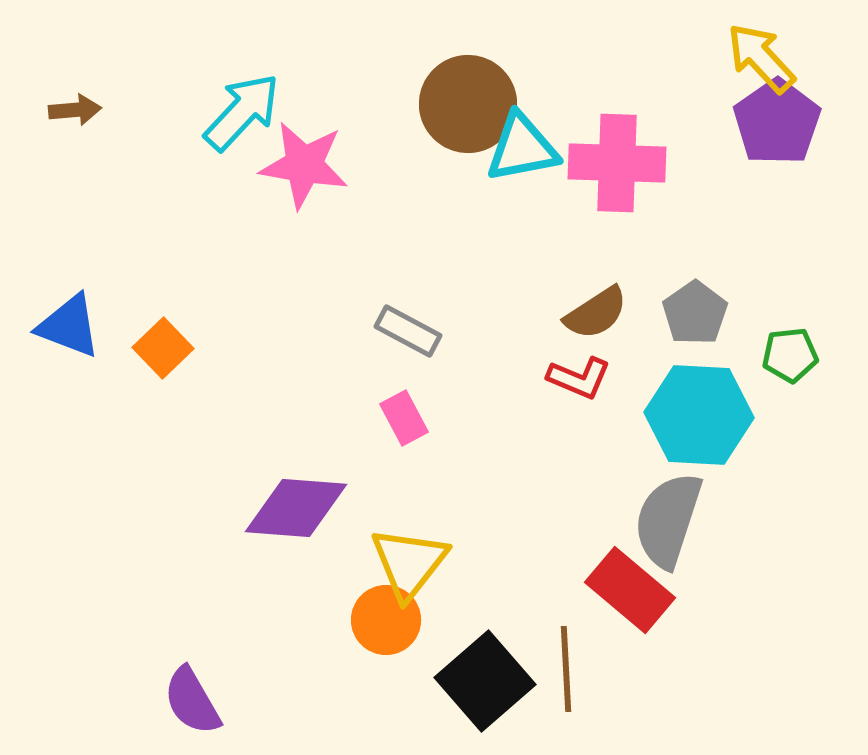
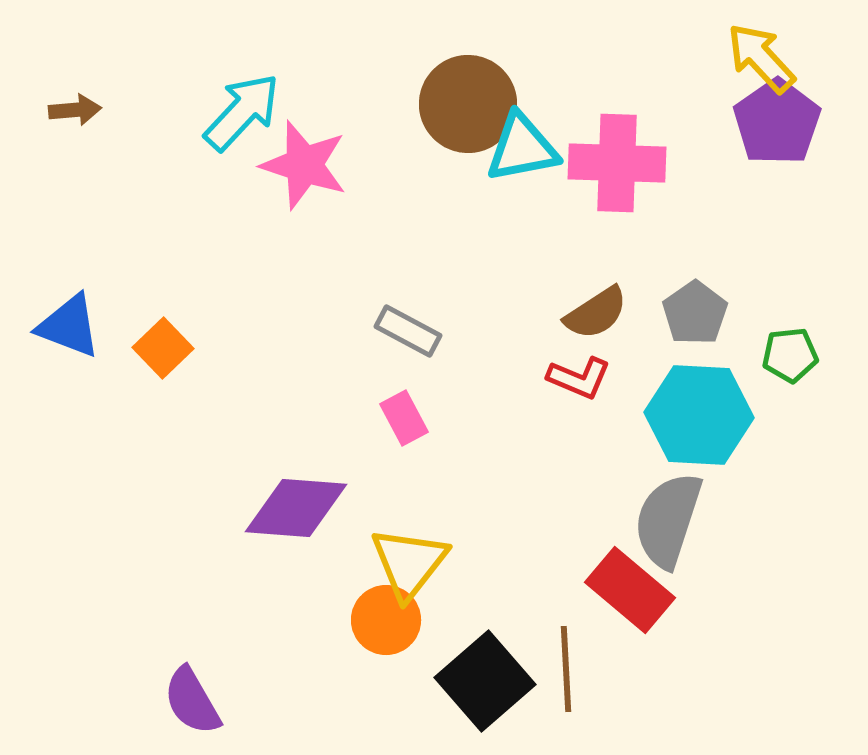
pink star: rotated 8 degrees clockwise
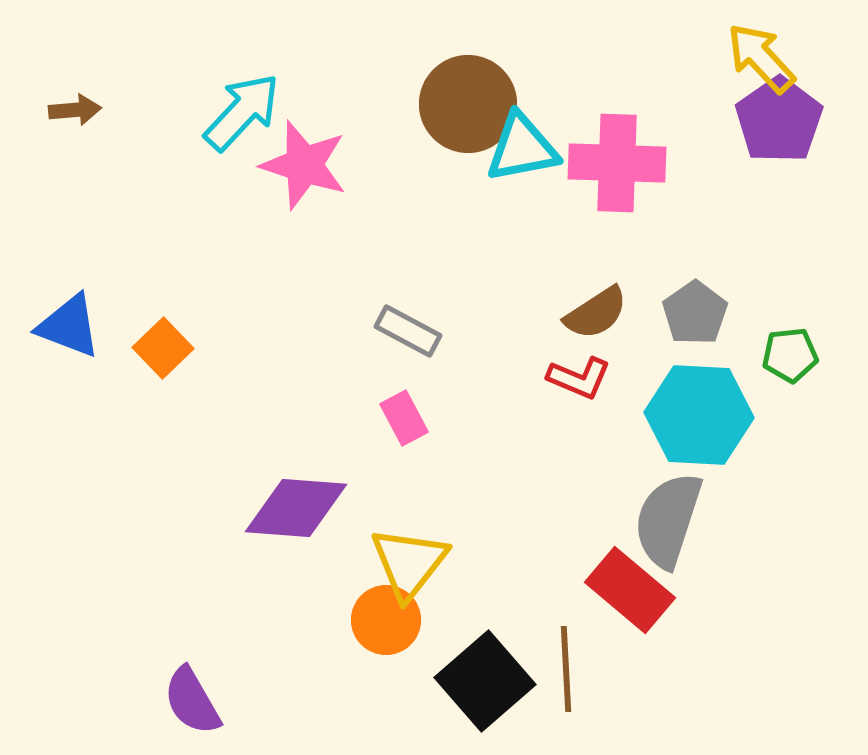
purple pentagon: moved 2 px right, 2 px up
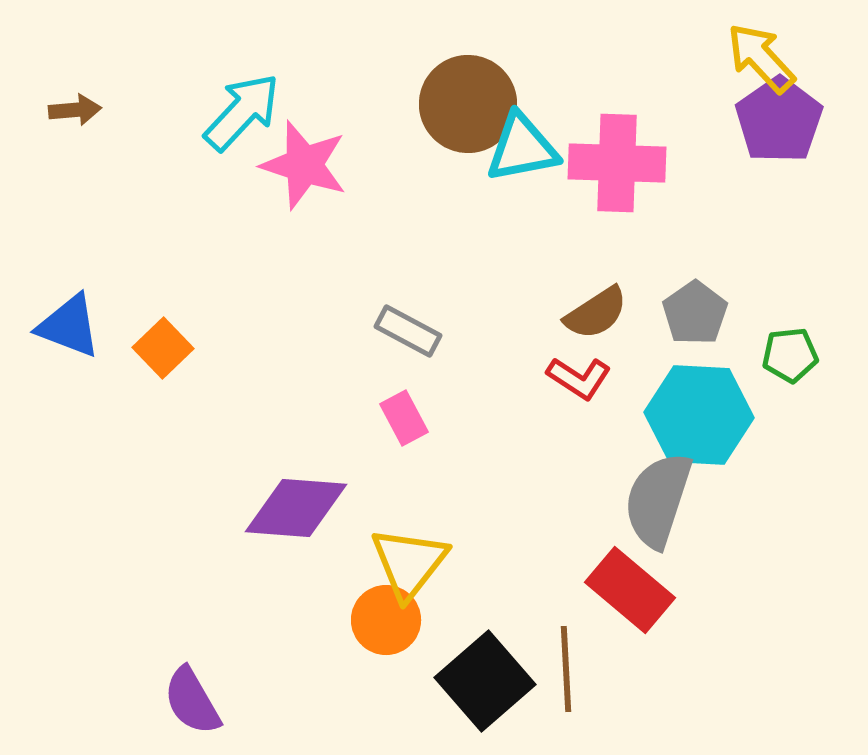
red L-shape: rotated 10 degrees clockwise
gray semicircle: moved 10 px left, 20 px up
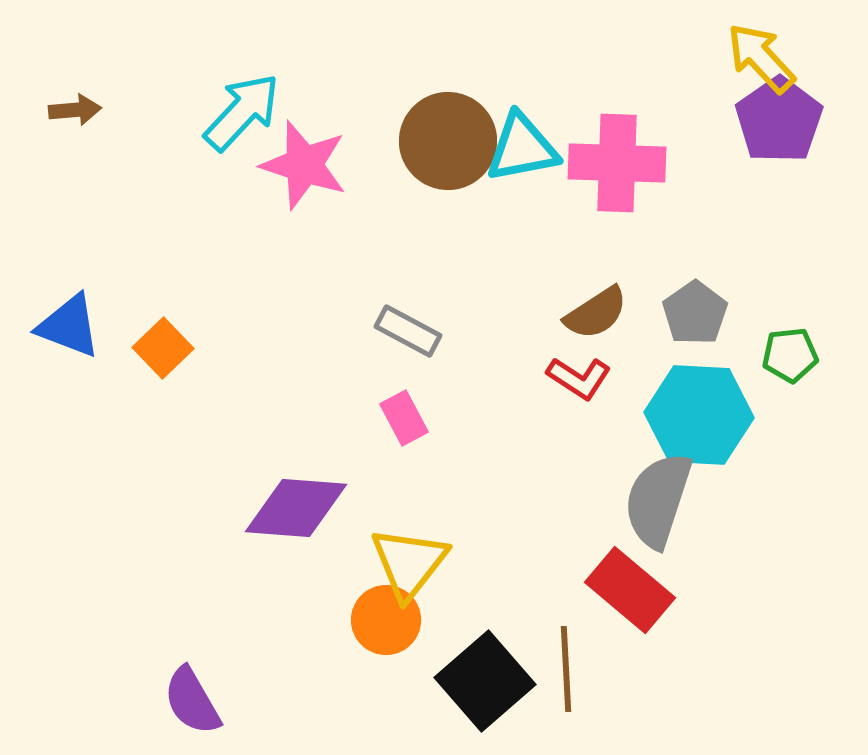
brown circle: moved 20 px left, 37 px down
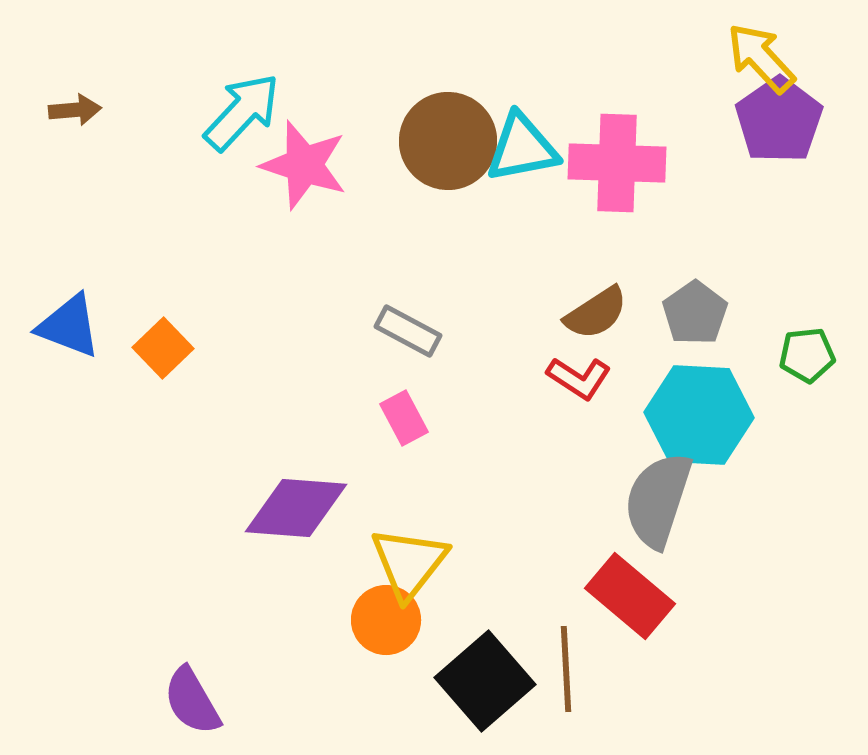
green pentagon: moved 17 px right
red rectangle: moved 6 px down
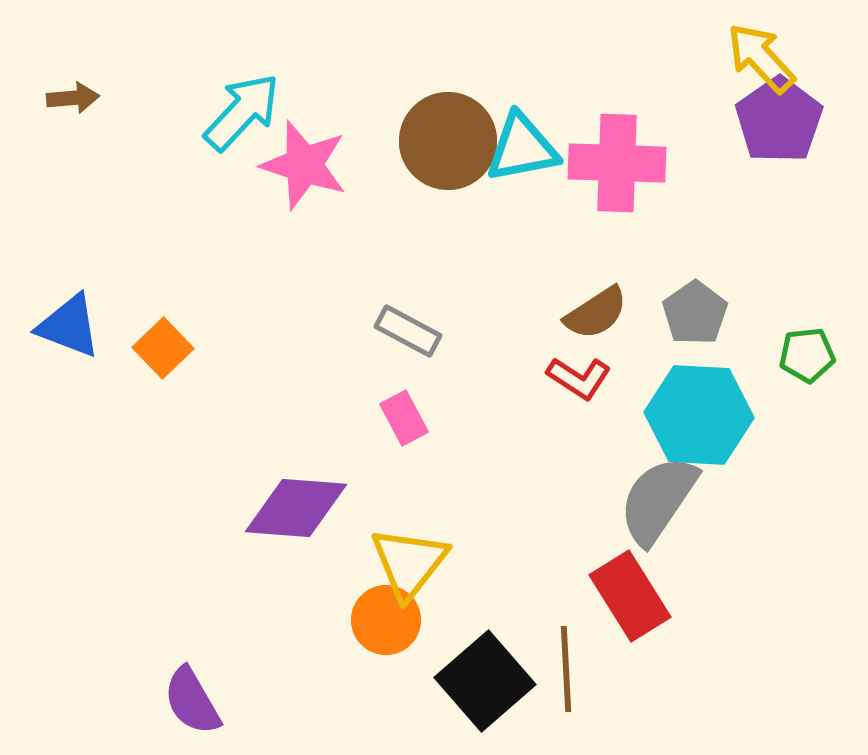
brown arrow: moved 2 px left, 12 px up
gray semicircle: rotated 16 degrees clockwise
red rectangle: rotated 18 degrees clockwise
